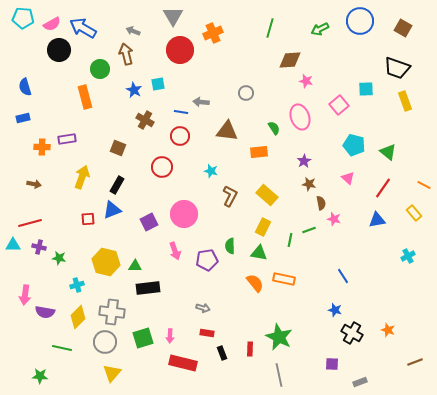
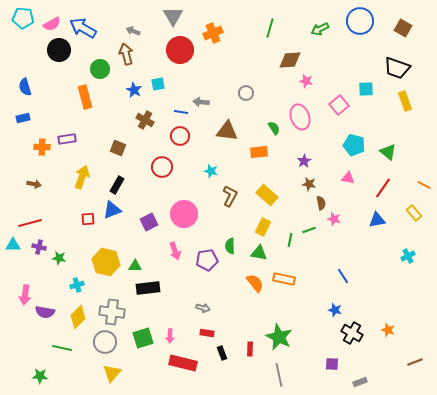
pink triangle at (348, 178): rotated 32 degrees counterclockwise
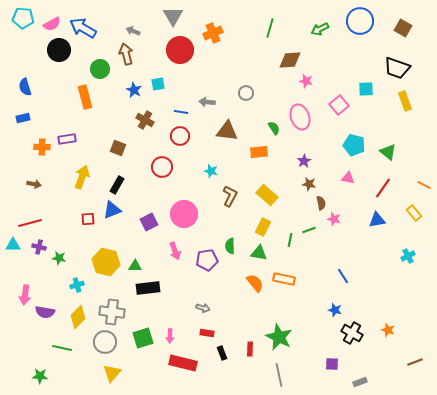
gray arrow at (201, 102): moved 6 px right
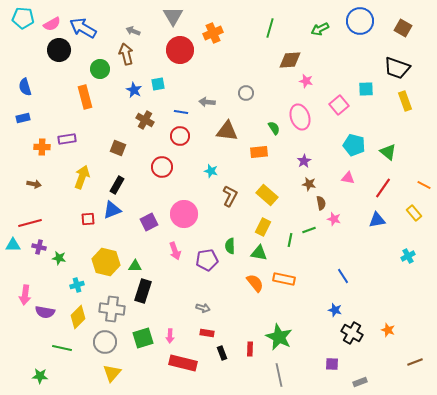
black rectangle at (148, 288): moved 5 px left, 3 px down; rotated 65 degrees counterclockwise
gray cross at (112, 312): moved 3 px up
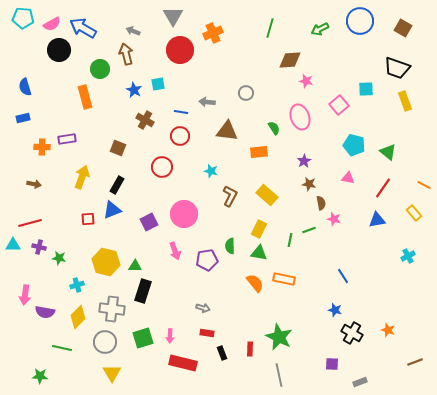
yellow rectangle at (263, 227): moved 4 px left, 2 px down
yellow triangle at (112, 373): rotated 12 degrees counterclockwise
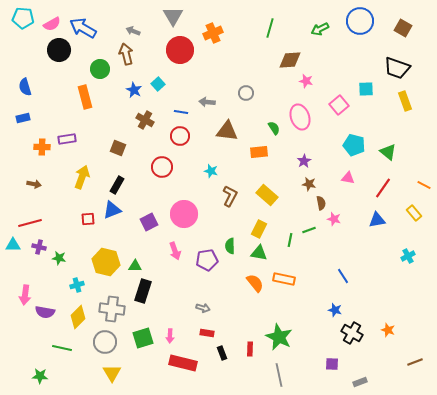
cyan square at (158, 84): rotated 32 degrees counterclockwise
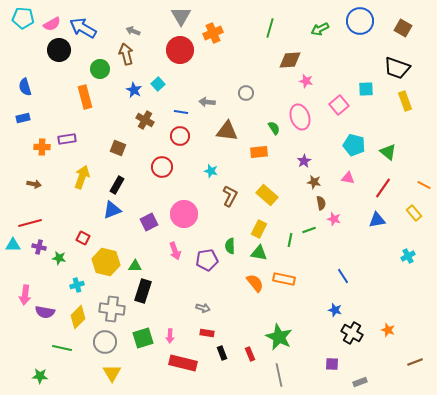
gray triangle at (173, 16): moved 8 px right
brown star at (309, 184): moved 5 px right, 2 px up
red square at (88, 219): moved 5 px left, 19 px down; rotated 32 degrees clockwise
red rectangle at (250, 349): moved 5 px down; rotated 24 degrees counterclockwise
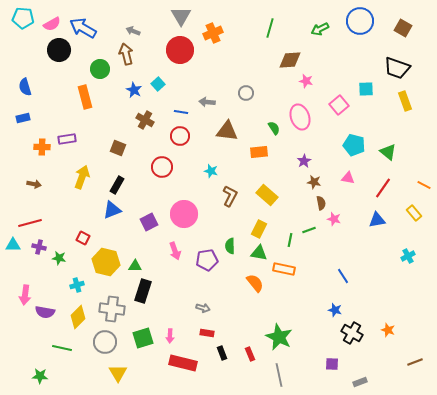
orange rectangle at (284, 279): moved 10 px up
yellow triangle at (112, 373): moved 6 px right
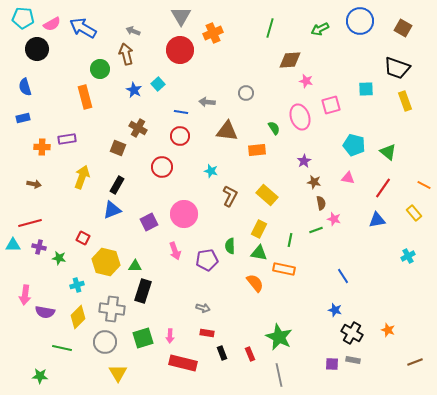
black circle at (59, 50): moved 22 px left, 1 px up
pink square at (339, 105): moved 8 px left; rotated 24 degrees clockwise
brown cross at (145, 120): moved 7 px left, 8 px down
orange rectangle at (259, 152): moved 2 px left, 2 px up
green line at (309, 230): moved 7 px right
gray rectangle at (360, 382): moved 7 px left, 22 px up; rotated 32 degrees clockwise
